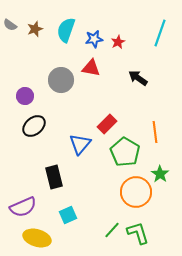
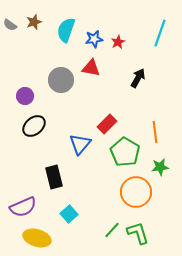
brown star: moved 1 px left, 7 px up
black arrow: rotated 84 degrees clockwise
green star: moved 7 px up; rotated 30 degrees clockwise
cyan square: moved 1 px right, 1 px up; rotated 18 degrees counterclockwise
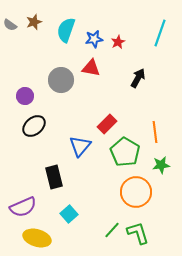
blue triangle: moved 2 px down
green star: moved 1 px right, 2 px up
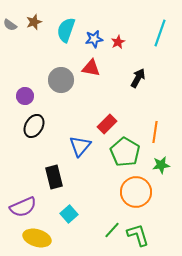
black ellipse: rotated 20 degrees counterclockwise
orange line: rotated 15 degrees clockwise
green L-shape: moved 2 px down
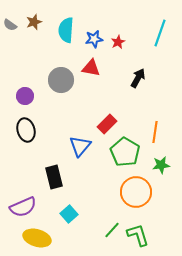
cyan semicircle: rotated 15 degrees counterclockwise
black ellipse: moved 8 px left, 4 px down; rotated 45 degrees counterclockwise
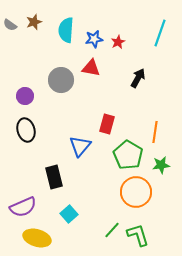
red rectangle: rotated 30 degrees counterclockwise
green pentagon: moved 3 px right, 3 px down
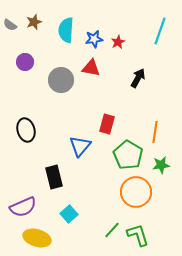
cyan line: moved 2 px up
purple circle: moved 34 px up
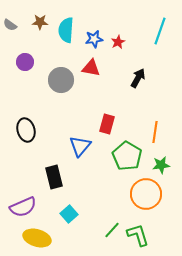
brown star: moved 6 px right; rotated 21 degrees clockwise
green pentagon: moved 1 px left, 1 px down
orange circle: moved 10 px right, 2 px down
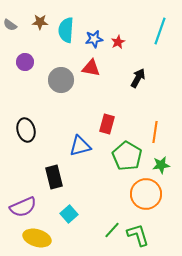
blue triangle: rotated 35 degrees clockwise
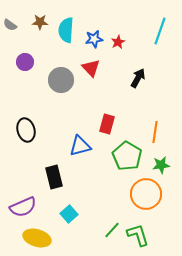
red triangle: rotated 36 degrees clockwise
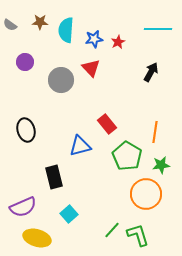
cyan line: moved 2 px left, 2 px up; rotated 72 degrees clockwise
black arrow: moved 13 px right, 6 px up
red rectangle: rotated 54 degrees counterclockwise
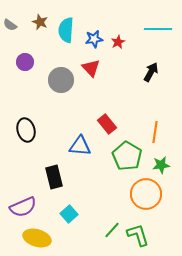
brown star: rotated 21 degrees clockwise
blue triangle: rotated 20 degrees clockwise
